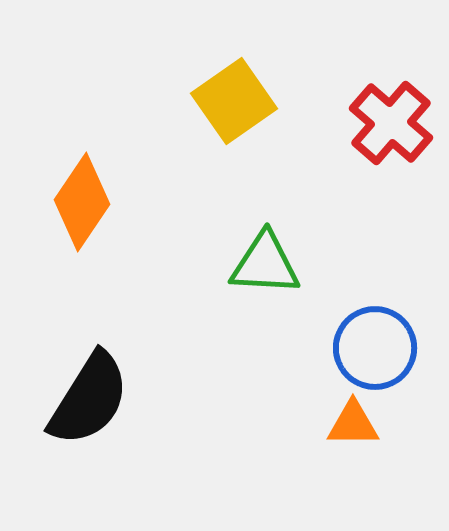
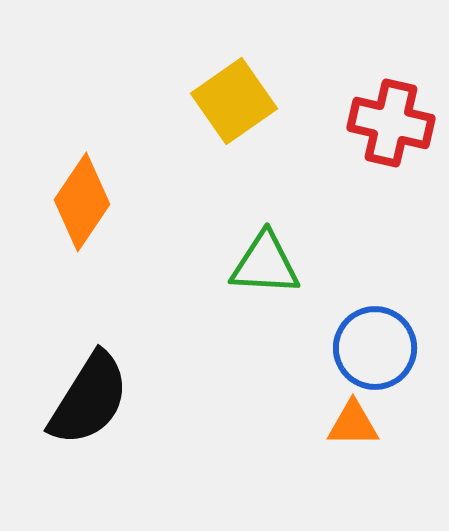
red cross: rotated 28 degrees counterclockwise
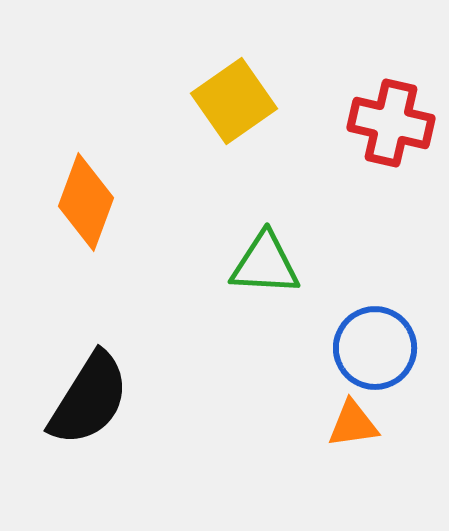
orange diamond: moved 4 px right; rotated 14 degrees counterclockwise
orange triangle: rotated 8 degrees counterclockwise
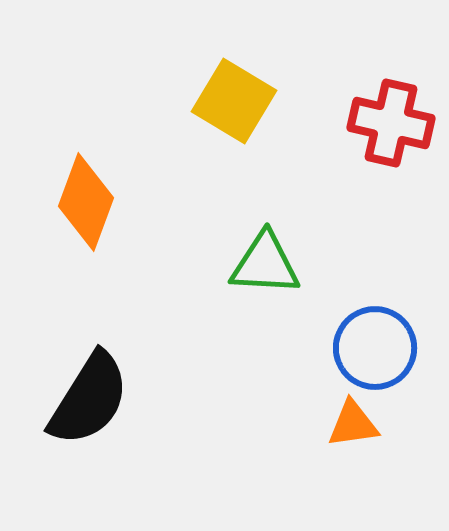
yellow square: rotated 24 degrees counterclockwise
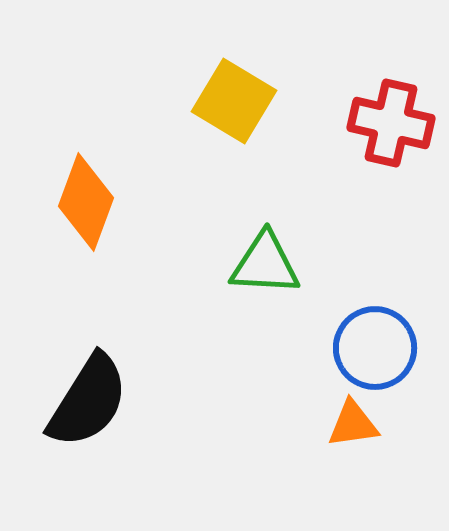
black semicircle: moved 1 px left, 2 px down
